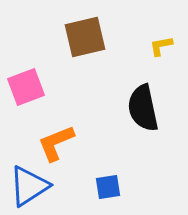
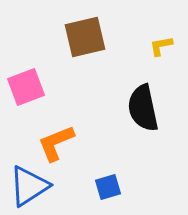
blue square: rotated 8 degrees counterclockwise
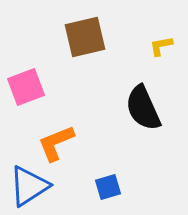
black semicircle: rotated 12 degrees counterclockwise
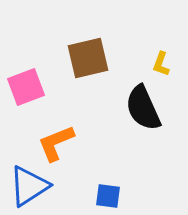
brown square: moved 3 px right, 21 px down
yellow L-shape: moved 18 px down; rotated 60 degrees counterclockwise
blue square: moved 9 px down; rotated 24 degrees clockwise
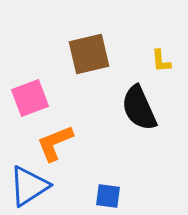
brown square: moved 1 px right, 4 px up
yellow L-shape: moved 3 px up; rotated 25 degrees counterclockwise
pink square: moved 4 px right, 11 px down
black semicircle: moved 4 px left
orange L-shape: moved 1 px left
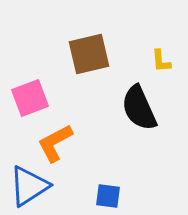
orange L-shape: rotated 6 degrees counterclockwise
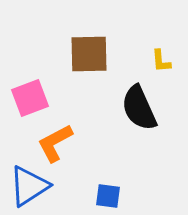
brown square: rotated 12 degrees clockwise
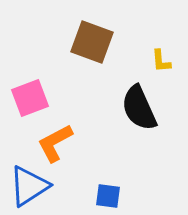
brown square: moved 3 px right, 12 px up; rotated 21 degrees clockwise
